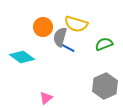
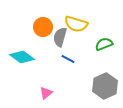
blue line: moved 11 px down
pink triangle: moved 5 px up
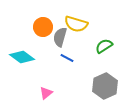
green semicircle: moved 2 px down; rotated 12 degrees counterclockwise
blue line: moved 1 px left, 1 px up
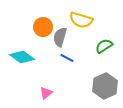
yellow semicircle: moved 5 px right, 4 px up
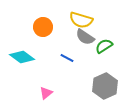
gray semicircle: moved 25 px right; rotated 72 degrees counterclockwise
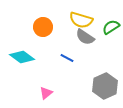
green semicircle: moved 7 px right, 19 px up
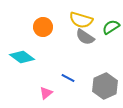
blue line: moved 1 px right, 20 px down
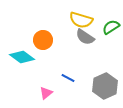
orange circle: moved 13 px down
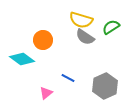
cyan diamond: moved 2 px down
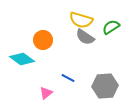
gray hexagon: rotated 20 degrees clockwise
